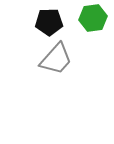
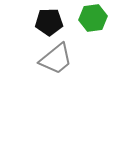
gray trapezoid: rotated 9 degrees clockwise
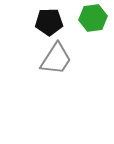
gray trapezoid: rotated 18 degrees counterclockwise
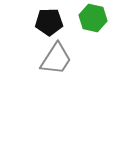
green hexagon: rotated 20 degrees clockwise
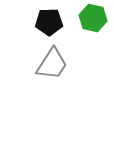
gray trapezoid: moved 4 px left, 5 px down
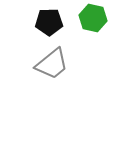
gray trapezoid: rotated 18 degrees clockwise
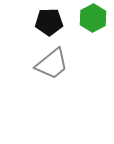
green hexagon: rotated 20 degrees clockwise
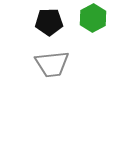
gray trapezoid: rotated 33 degrees clockwise
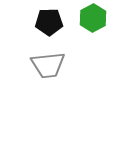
gray trapezoid: moved 4 px left, 1 px down
